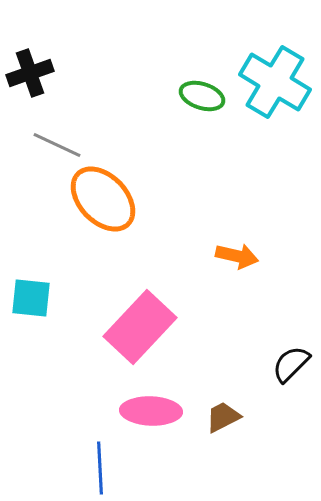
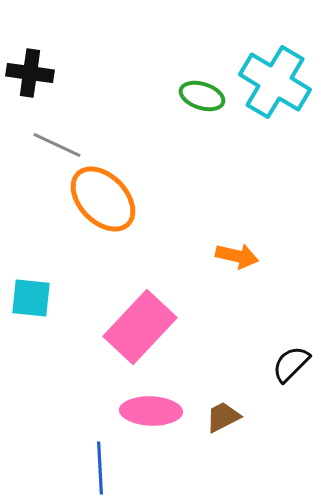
black cross: rotated 27 degrees clockwise
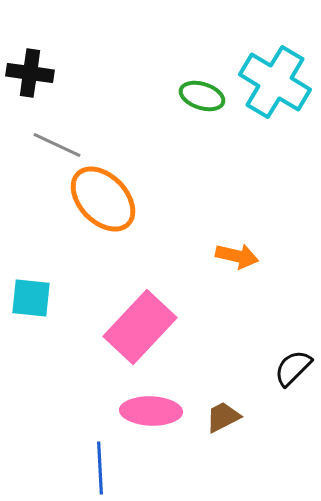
black semicircle: moved 2 px right, 4 px down
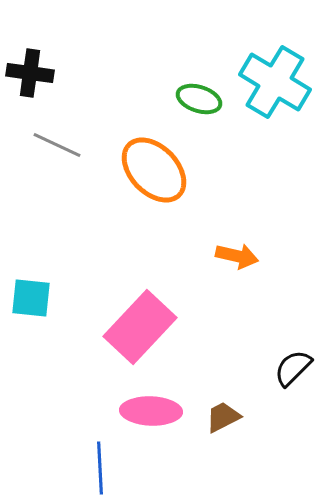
green ellipse: moved 3 px left, 3 px down
orange ellipse: moved 51 px right, 29 px up
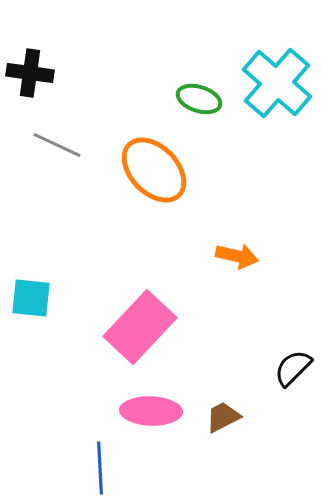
cyan cross: moved 2 px right, 1 px down; rotated 10 degrees clockwise
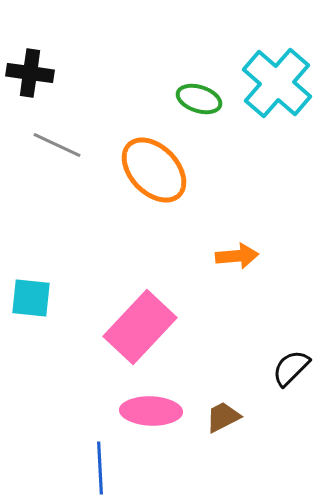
orange arrow: rotated 18 degrees counterclockwise
black semicircle: moved 2 px left
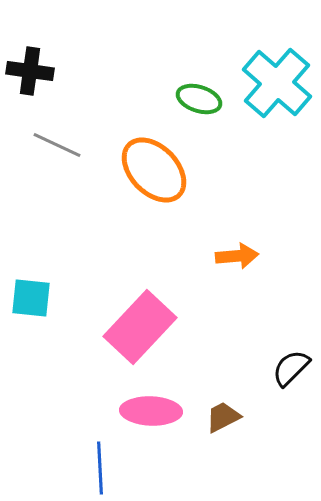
black cross: moved 2 px up
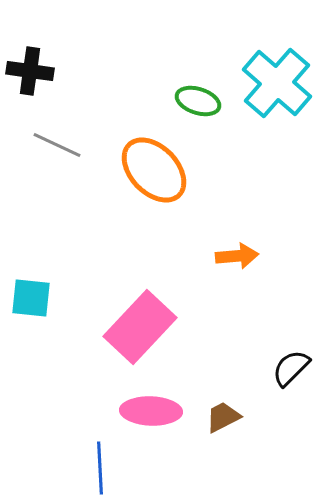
green ellipse: moved 1 px left, 2 px down
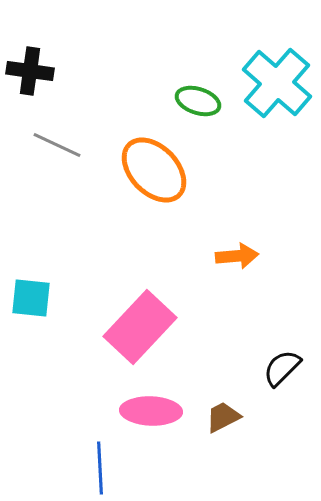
black semicircle: moved 9 px left
